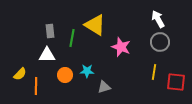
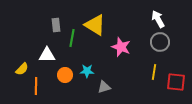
gray rectangle: moved 6 px right, 6 px up
yellow semicircle: moved 2 px right, 5 px up
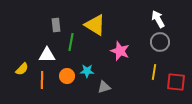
green line: moved 1 px left, 4 px down
pink star: moved 1 px left, 4 px down
orange circle: moved 2 px right, 1 px down
orange line: moved 6 px right, 6 px up
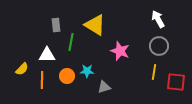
gray circle: moved 1 px left, 4 px down
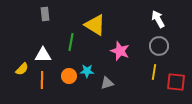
gray rectangle: moved 11 px left, 11 px up
white triangle: moved 4 px left
orange circle: moved 2 px right
gray triangle: moved 3 px right, 4 px up
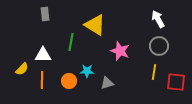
orange circle: moved 5 px down
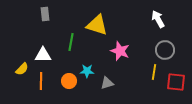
yellow triangle: moved 2 px right; rotated 15 degrees counterclockwise
gray circle: moved 6 px right, 4 px down
orange line: moved 1 px left, 1 px down
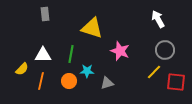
yellow triangle: moved 5 px left, 3 px down
green line: moved 12 px down
yellow line: rotated 35 degrees clockwise
orange line: rotated 12 degrees clockwise
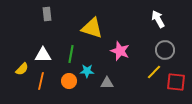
gray rectangle: moved 2 px right
gray triangle: rotated 16 degrees clockwise
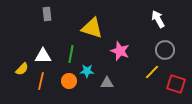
white triangle: moved 1 px down
yellow line: moved 2 px left
red square: moved 2 px down; rotated 12 degrees clockwise
